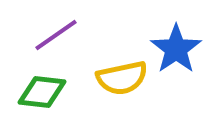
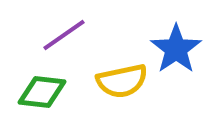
purple line: moved 8 px right
yellow semicircle: moved 3 px down
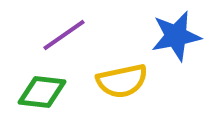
blue star: moved 13 px up; rotated 24 degrees clockwise
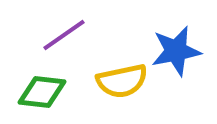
blue star: moved 15 px down
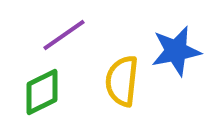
yellow semicircle: rotated 108 degrees clockwise
green diamond: rotated 33 degrees counterclockwise
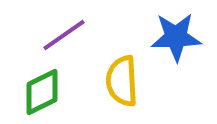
blue star: moved 14 px up; rotated 9 degrees clockwise
yellow semicircle: rotated 9 degrees counterclockwise
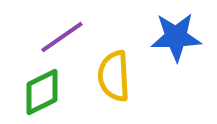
purple line: moved 2 px left, 2 px down
yellow semicircle: moved 8 px left, 5 px up
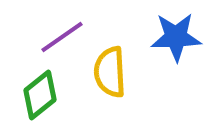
yellow semicircle: moved 4 px left, 4 px up
green diamond: moved 2 px left, 3 px down; rotated 12 degrees counterclockwise
